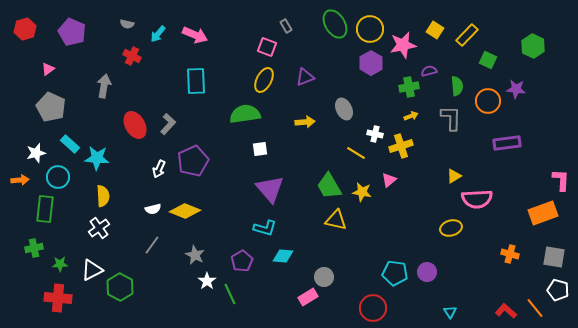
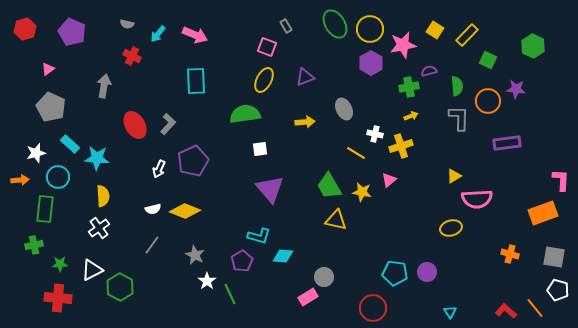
gray L-shape at (451, 118): moved 8 px right
cyan L-shape at (265, 228): moved 6 px left, 8 px down
green cross at (34, 248): moved 3 px up
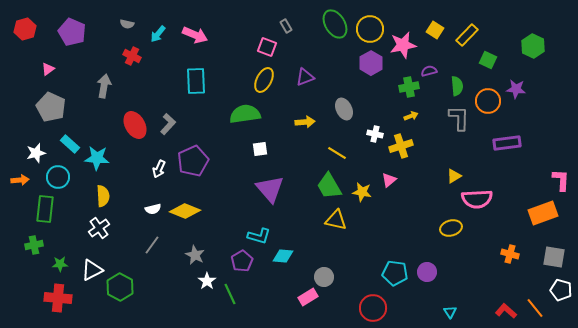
yellow line at (356, 153): moved 19 px left
white pentagon at (558, 290): moved 3 px right
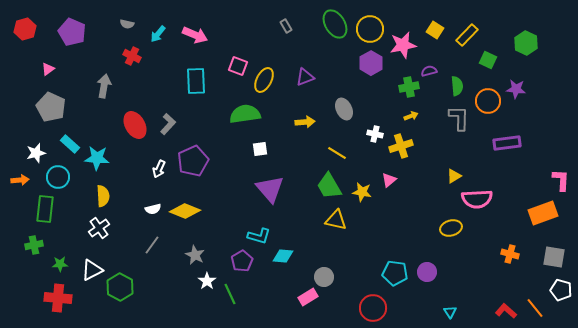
green hexagon at (533, 46): moved 7 px left, 3 px up
pink square at (267, 47): moved 29 px left, 19 px down
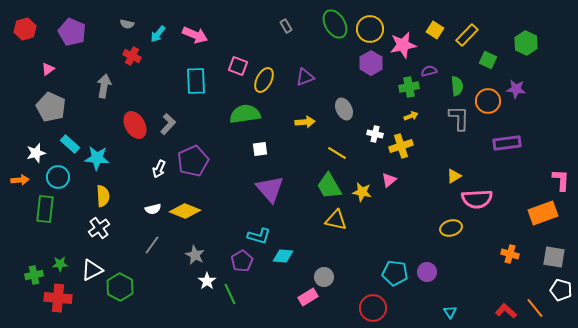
green cross at (34, 245): moved 30 px down
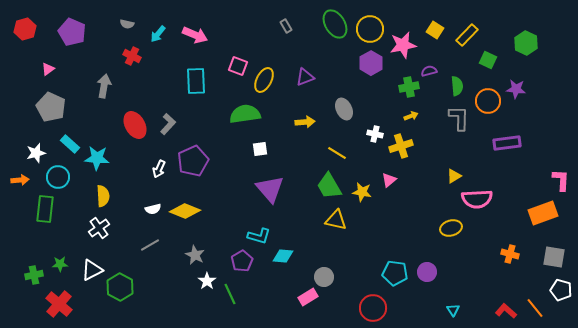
gray line at (152, 245): moved 2 px left; rotated 24 degrees clockwise
red cross at (58, 298): moved 1 px right, 6 px down; rotated 36 degrees clockwise
cyan triangle at (450, 312): moved 3 px right, 2 px up
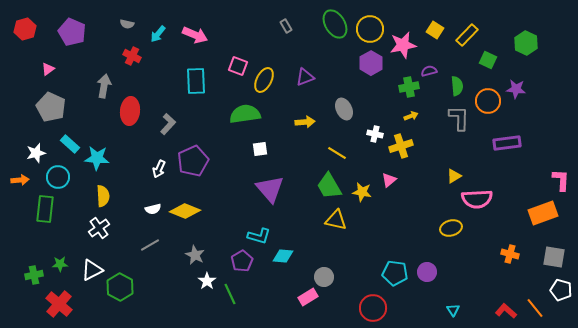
red ellipse at (135, 125): moved 5 px left, 14 px up; rotated 36 degrees clockwise
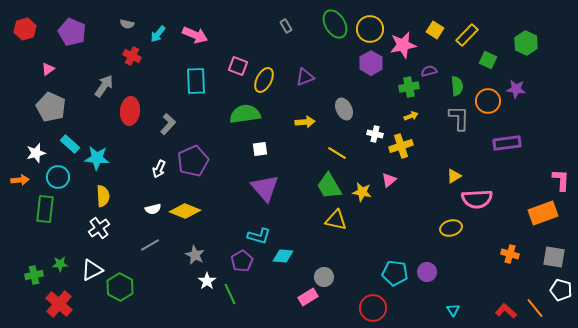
gray arrow at (104, 86): rotated 25 degrees clockwise
purple triangle at (270, 189): moved 5 px left, 1 px up
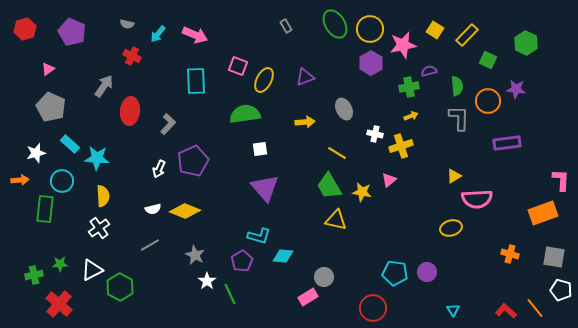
cyan circle at (58, 177): moved 4 px right, 4 px down
